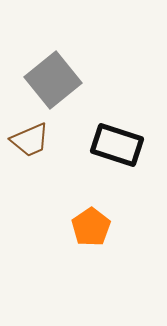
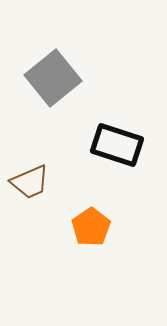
gray square: moved 2 px up
brown trapezoid: moved 42 px down
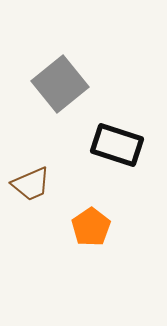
gray square: moved 7 px right, 6 px down
brown trapezoid: moved 1 px right, 2 px down
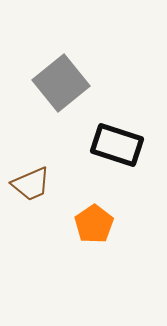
gray square: moved 1 px right, 1 px up
orange pentagon: moved 3 px right, 3 px up
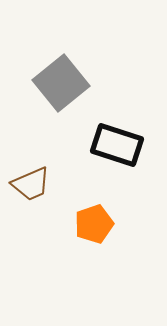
orange pentagon: rotated 15 degrees clockwise
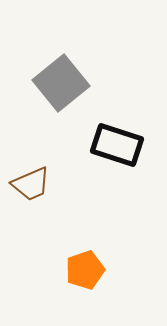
orange pentagon: moved 9 px left, 46 px down
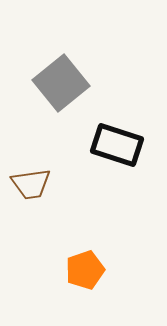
brown trapezoid: rotated 15 degrees clockwise
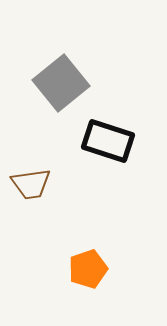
black rectangle: moved 9 px left, 4 px up
orange pentagon: moved 3 px right, 1 px up
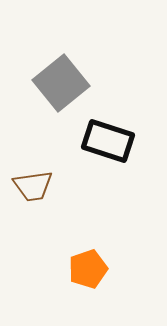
brown trapezoid: moved 2 px right, 2 px down
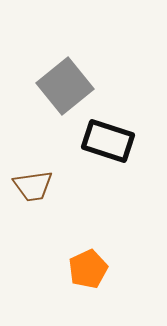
gray square: moved 4 px right, 3 px down
orange pentagon: rotated 6 degrees counterclockwise
